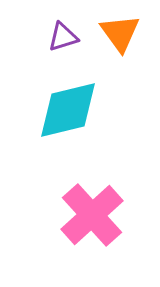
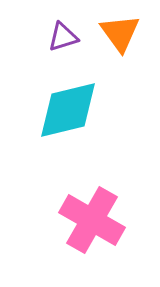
pink cross: moved 5 px down; rotated 18 degrees counterclockwise
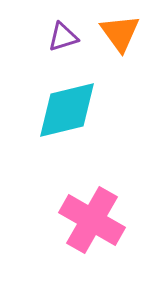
cyan diamond: moved 1 px left
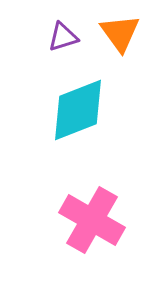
cyan diamond: moved 11 px right; rotated 8 degrees counterclockwise
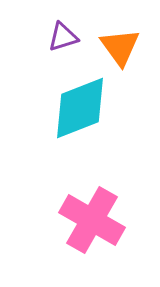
orange triangle: moved 14 px down
cyan diamond: moved 2 px right, 2 px up
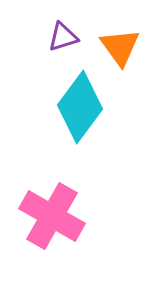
cyan diamond: moved 1 px up; rotated 32 degrees counterclockwise
pink cross: moved 40 px left, 4 px up
